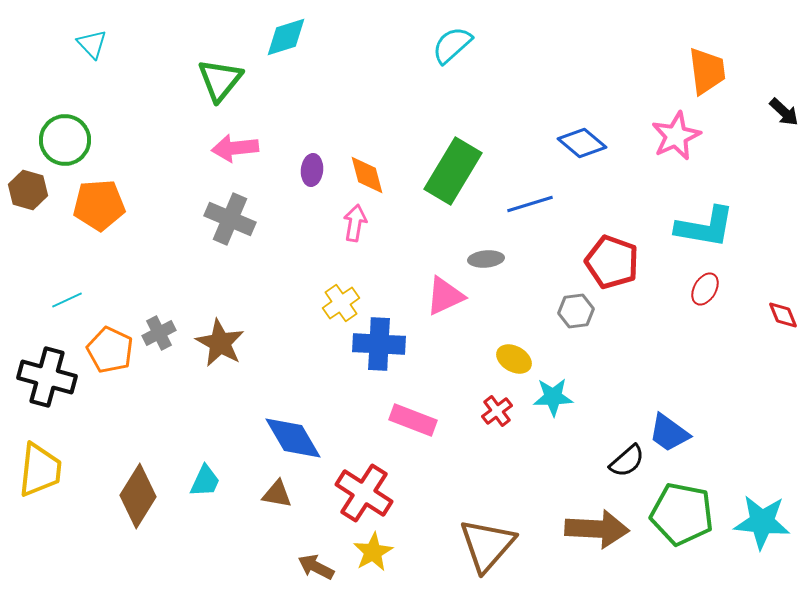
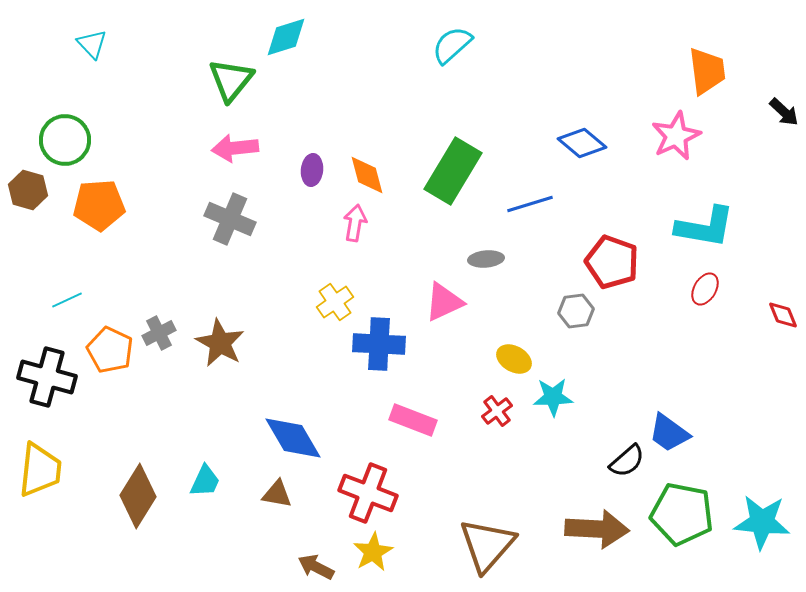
green triangle at (220, 80): moved 11 px right
pink triangle at (445, 296): moved 1 px left, 6 px down
yellow cross at (341, 303): moved 6 px left, 1 px up
red cross at (364, 493): moved 4 px right; rotated 12 degrees counterclockwise
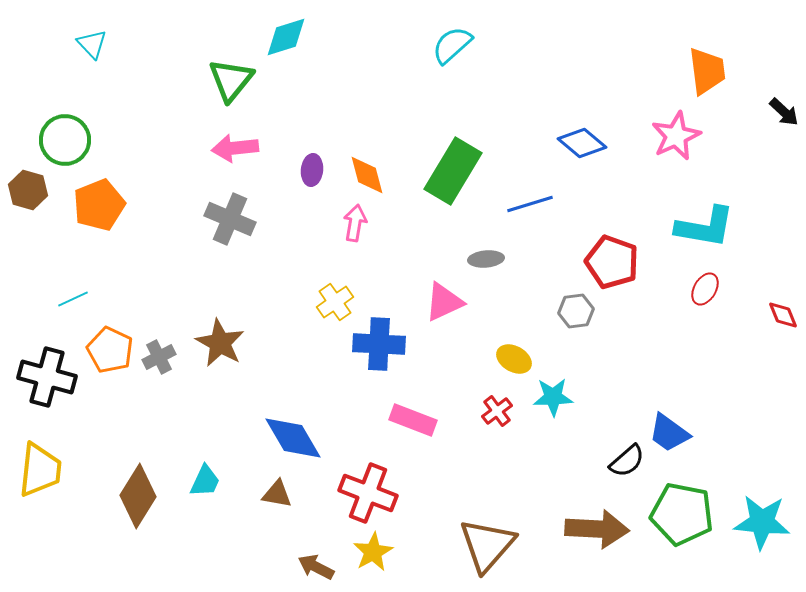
orange pentagon at (99, 205): rotated 18 degrees counterclockwise
cyan line at (67, 300): moved 6 px right, 1 px up
gray cross at (159, 333): moved 24 px down
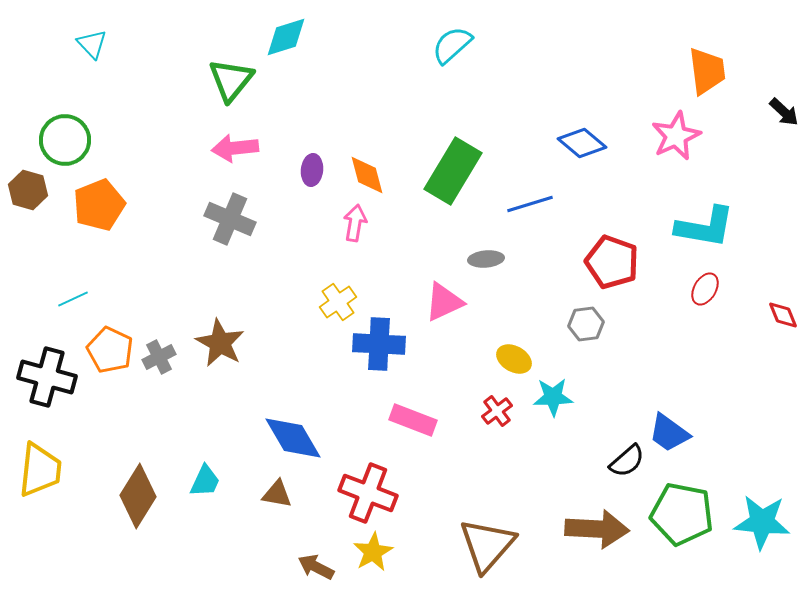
yellow cross at (335, 302): moved 3 px right
gray hexagon at (576, 311): moved 10 px right, 13 px down
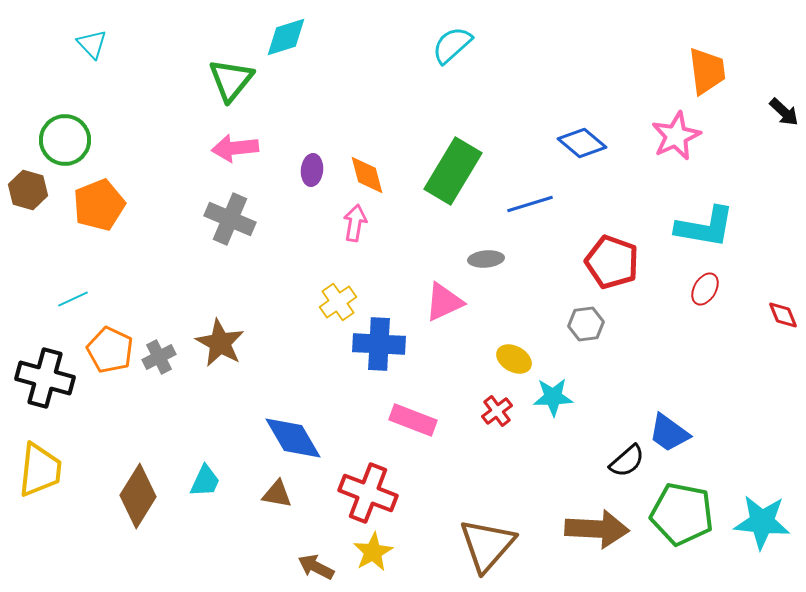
black cross at (47, 377): moved 2 px left, 1 px down
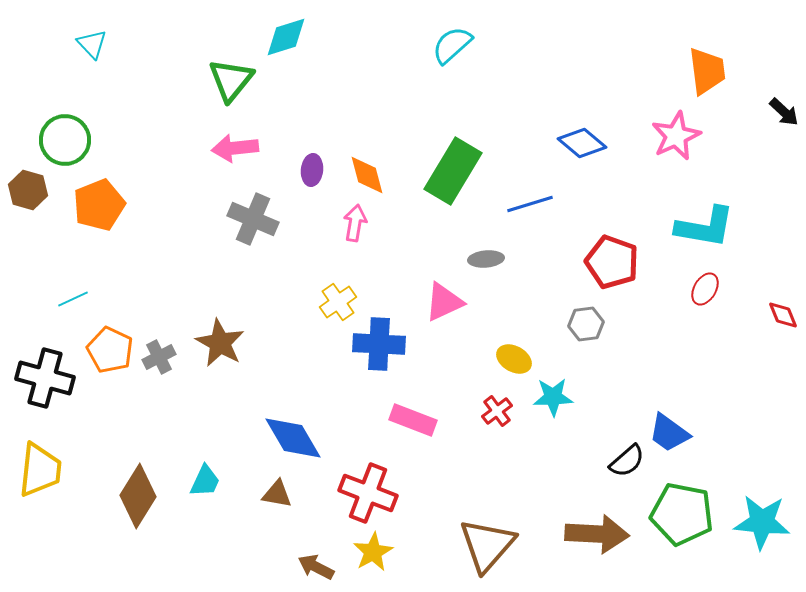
gray cross at (230, 219): moved 23 px right
brown arrow at (597, 529): moved 5 px down
